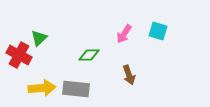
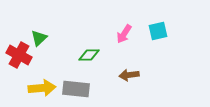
cyan square: rotated 30 degrees counterclockwise
brown arrow: rotated 102 degrees clockwise
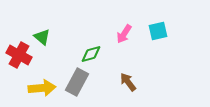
green triangle: moved 3 px right, 1 px up; rotated 36 degrees counterclockwise
green diamond: moved 2 px right, 1 px up; rotated 15 degrees counterclockwise
brown arrow: moved 1 px left, 7 px down; rotated 60 degrees clockwise
gray rectangle: moved 1 px right, 7 px up; rotated 68 degrees counterclockwise
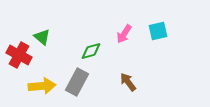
green diamond: moved 3 px up
yellow arrow: moved 2 px up
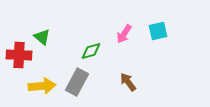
red cross: rotated 25 degrees counterclockwise
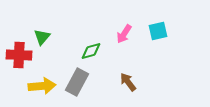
green triangle: rotated 30 degrees clockwise
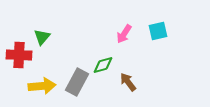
green diamond: moved 12 px right, 14 px down
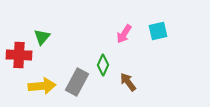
green diamond: rotated 50 degrees counterclockwise
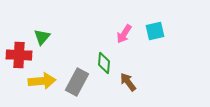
cyan square: moved 3 px left
green diamond: moved 1 px right, 2 px up; rotated 20 degrees counterclockwise
yellow arrow: moved 5 px up
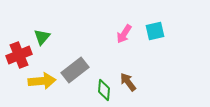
red cross: rotated 25 degrees counterclockwise
green diamond: moved 27 px down
gray rectangle: moved 2 px left, 12 px up; rotated 24 degrees clockwise
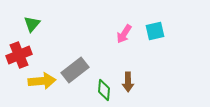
green triangle: moved 10 px left, 13 px up
brown arrow: rotated 144 degrees counterclockwise
